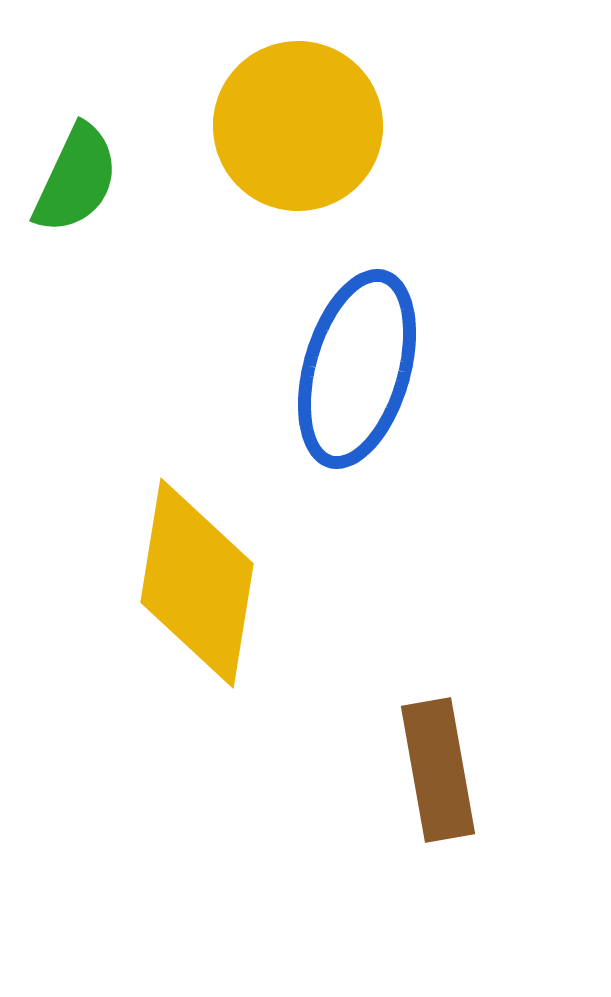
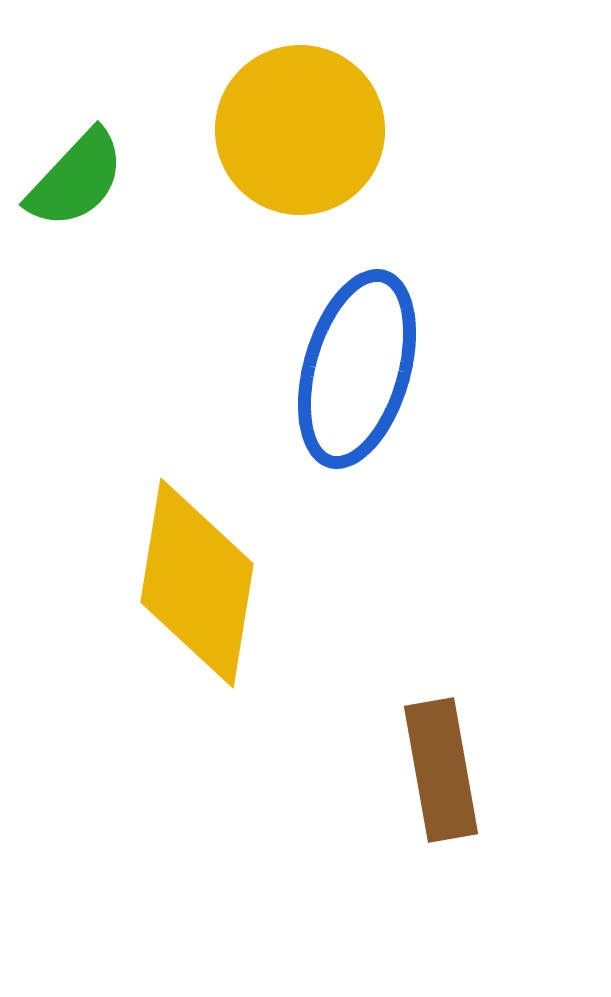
yellow circle: moved 2 px right, 4 px down
green semicircle: rotated 18 degrees clockwise
brown rectangle: moved 3 px right
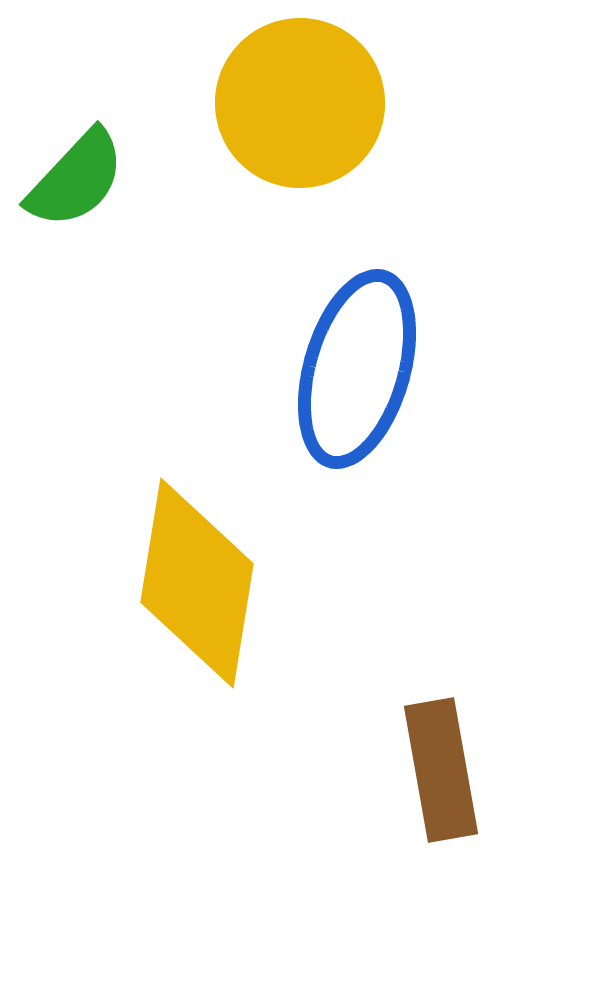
yellow circle: moved 27 px up
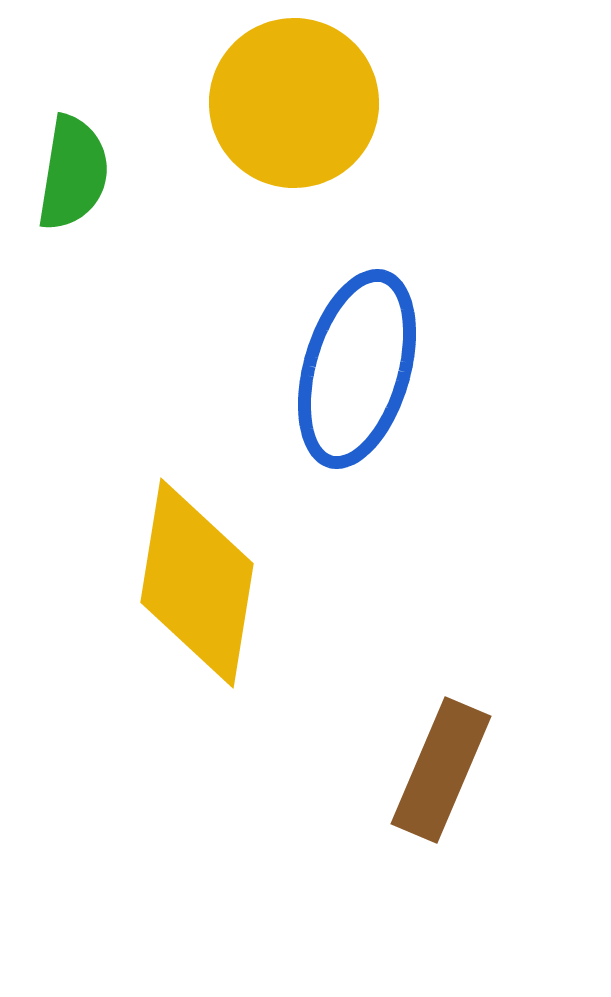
yellow circle: moved 6 px left
green semicircle: moved 3 px left, 6 px up; rotated 34 degrees counterclockwise
brown rectangle: rotated 33 degrees clockwise
